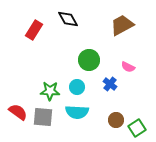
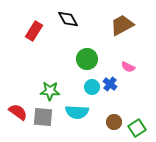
red rectangle: moved 1 px down
green circle: moved 2 px left, 1 px up
cyan circle: moved 15 px right
brown circle: moved 2 px left, 2 px down
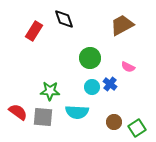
black diamond: moved 4 px left; rotated 10 degrees clockwise
green circle: moved 3 px right, 1 px up
